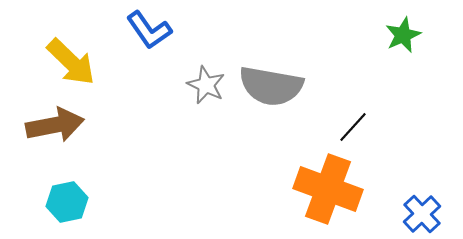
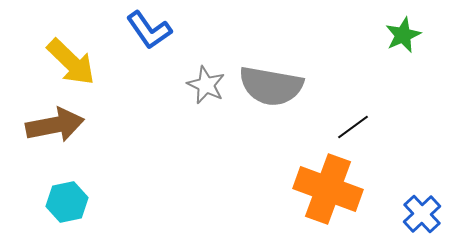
black line: rotated 12 degrees clockwise
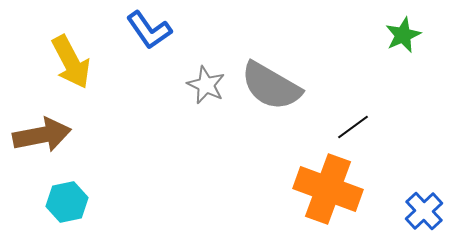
yellow arrow: rotated 18 degrees clockwise
gray semicircle: rotated 20 degrees clockwise
brown arrow: moved 13 px left, 10 px down
blue cross: moved 2 px right, 3 px up
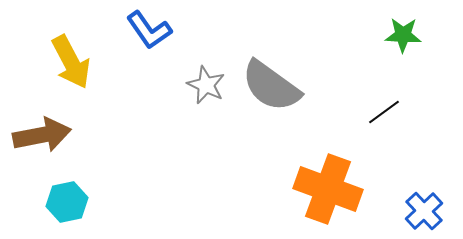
green star: rotated 27 degrees clockwise
gray semicircle: rotated 6 degrees clockwise
black line: moved 31 px right, 15 px up
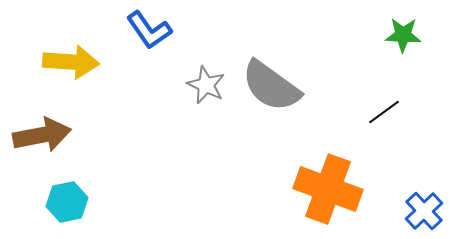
yellow arrow: rotated 58 degrees counterclockwise
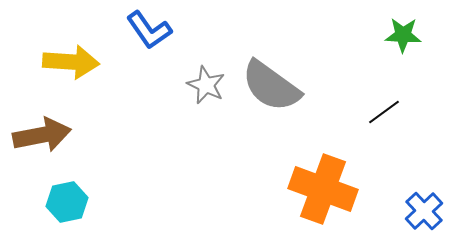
orange cross: moved 5 px left
